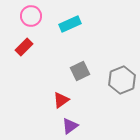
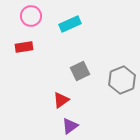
red rectangle: rotated 36 degrees clockwise
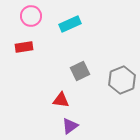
red triangle: rotated 42 degrees clockwise
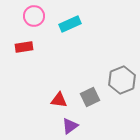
pink circle: moved 3 px right
gray square: moved 10 px right, 26 px down
red triangle: moved 2 px left
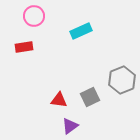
cyan rectangle: moved 11 px right, 7 px down
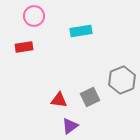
cyan rectangle: rotated 15 degrees clockwise
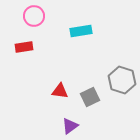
gray hexagon: rotated 20 degrees counterclockwise
red triangle: moved 1 px right, 9 px up
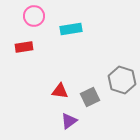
cyan rectangle: moved 10 px left, 2 px up
purple triangle: moved 1 px left, 5 px up
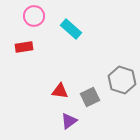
cyan rectangle: rotated 50 degrees clockwise
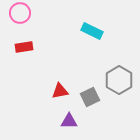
pink circle: moved 14 px left, 3 px up
cyan rectangle: moved 21 px right, 2 px down; rotated 15 degrees counterclockwise
gray hexagon: moved 3 px left; rotated 12 degrees clockwise
red triangle: rotated 18 degrees counterclockwise
purple triangle: rotated 36 degrees clockwise
